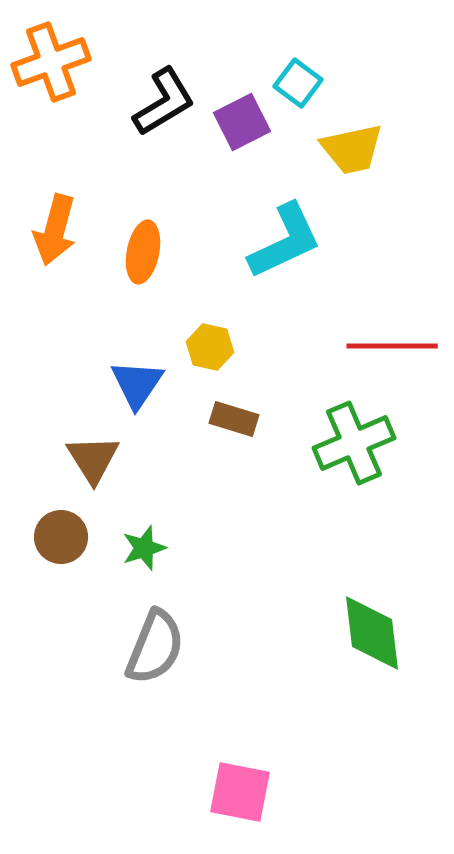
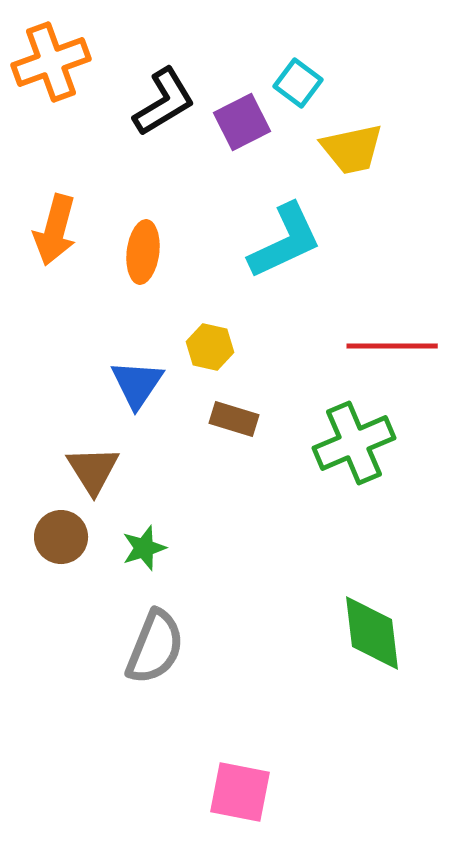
orange ellipse: rotated 4 degrees counterclockwise
brown triangle: moved 11 px down
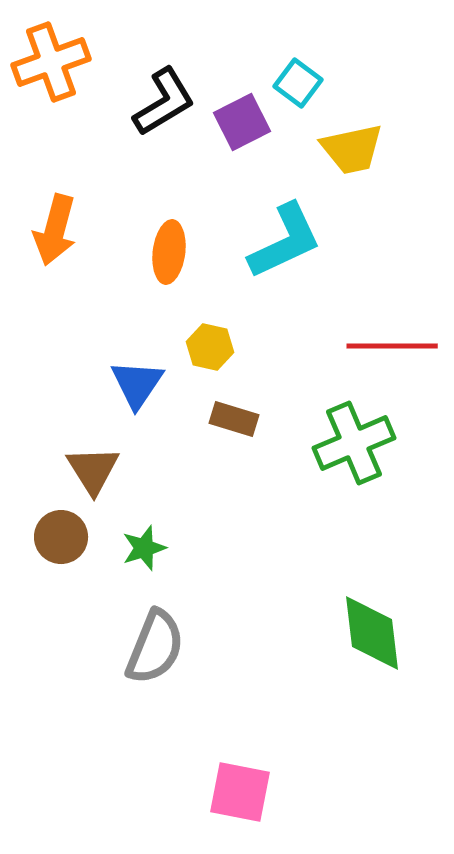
orange ellipse: moved 26 px right
